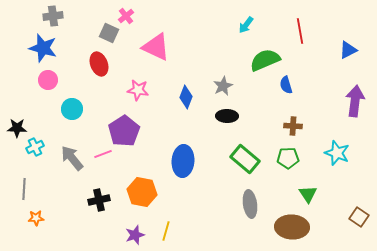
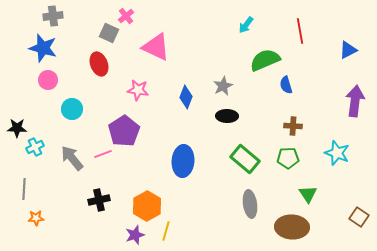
orange hexagon: moved 5 px right, 14 px down; rotated 20 degrees clockwise
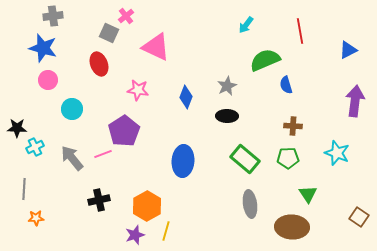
gray star: moved 4 px right
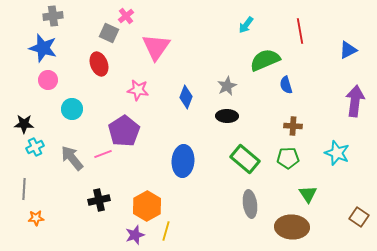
pink triangle: rotated 40 degrees clockwise
black star: moved 7 px right, 4 px up
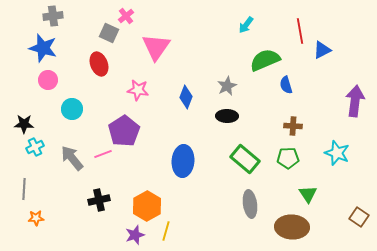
blue triangle: moved 26 px left
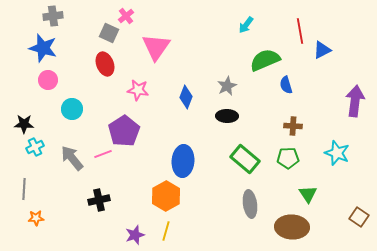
red ellipse: moved 6 px right
orange hexagon: moved 19 px right, 10 px up
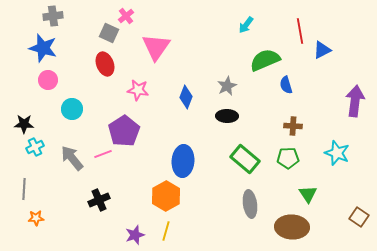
black cross: rotated 10 degrees counterclockwise
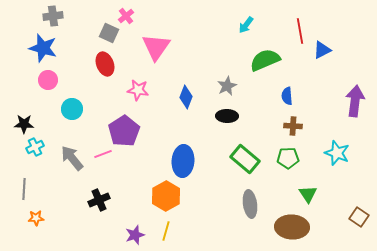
blue semicircle: moved 1 px right, 11 px down; rotated 12 degrees clockwise
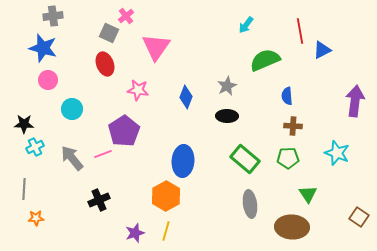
purple star: moved 2 px up
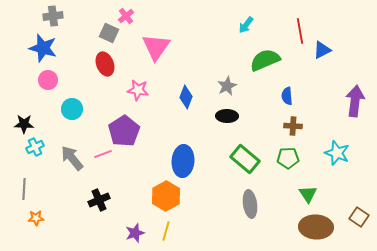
brown ellipse: moved 24 px right
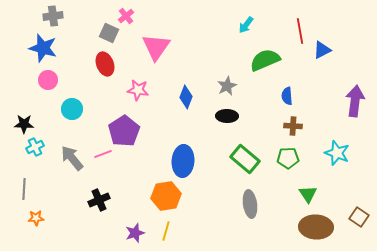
orange hexagon: rotated 20 degrees clockwise
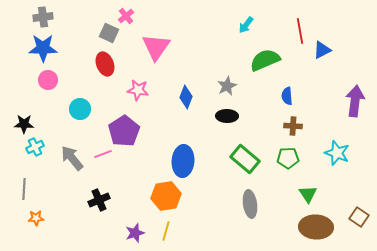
gray cross: moved 10 px left, 1 px down
blue star: rotated 16 degrees counterclockwise
cyan circle: moved 8 px right
